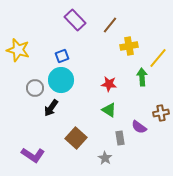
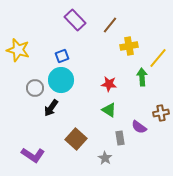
brown square: moved 1 px down
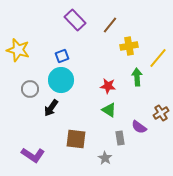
green arrow: moved 5 px left
red star: moved 1 px left, 2 px down
gray circle: moved 5 px left, 1 px down
brown cross: rotated 21 degrees counterclockwise
brown square: rotated 35 degrees counterclockwise
